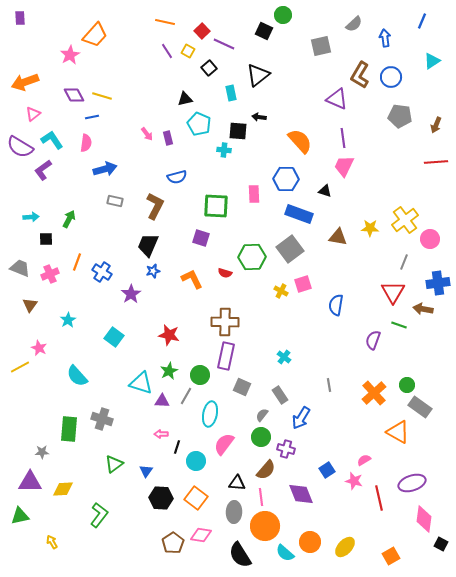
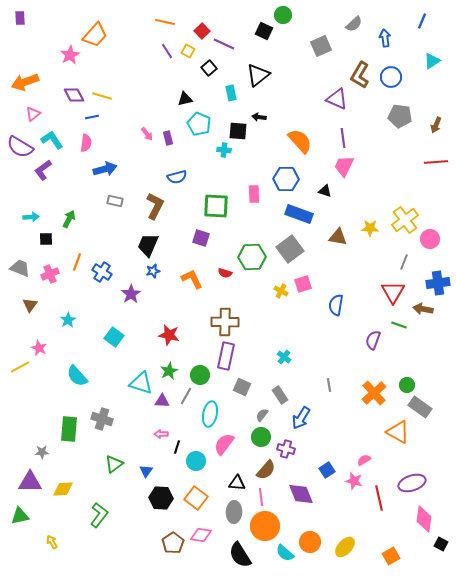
gray square at (321, 46): rotated 10 degrees counterclockwise
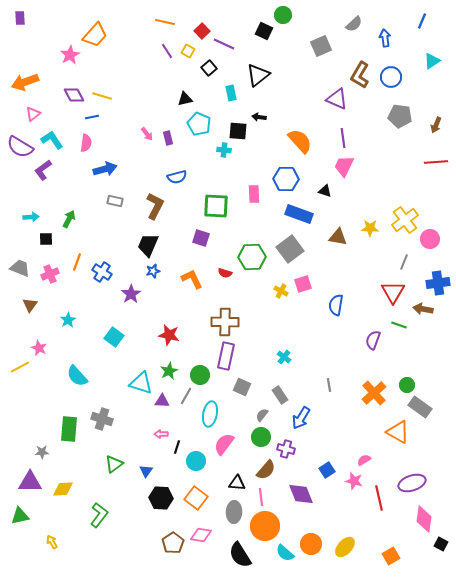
orange circle at (310, 542): moved 1 px right, 2 px down
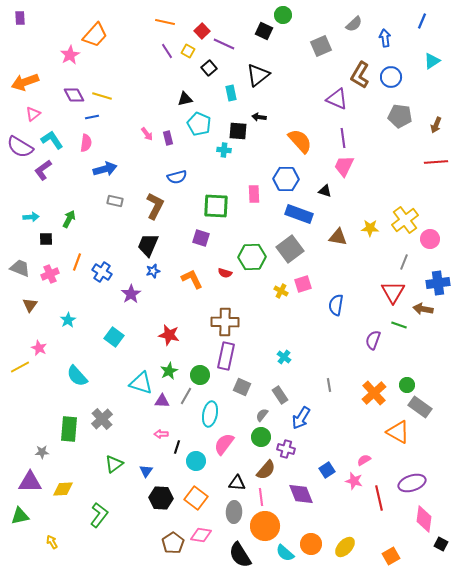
gray cross at (102, 419): rotated 30 degrees clockwise
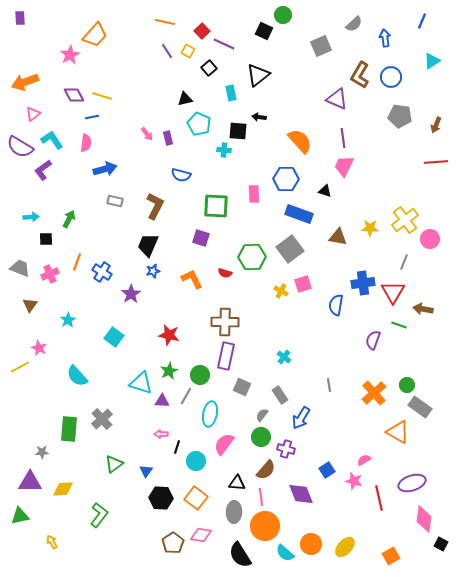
blue semicircle at (177, 177): moved 4 px right, 2 px up; rotated 30 degrees clockwise
blue cross at (438, 283): moved 75 px left
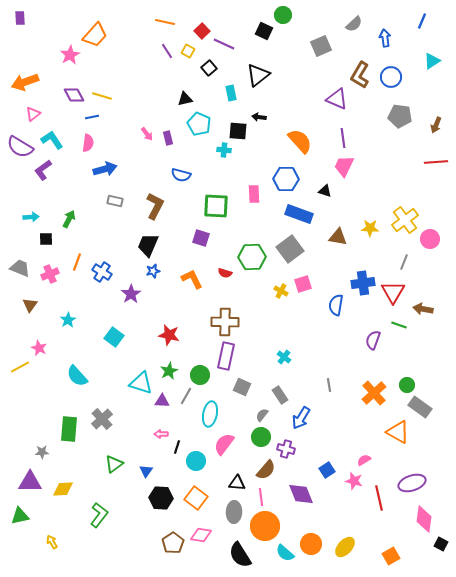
pink semicircle at (86, 143): moved 2 px right
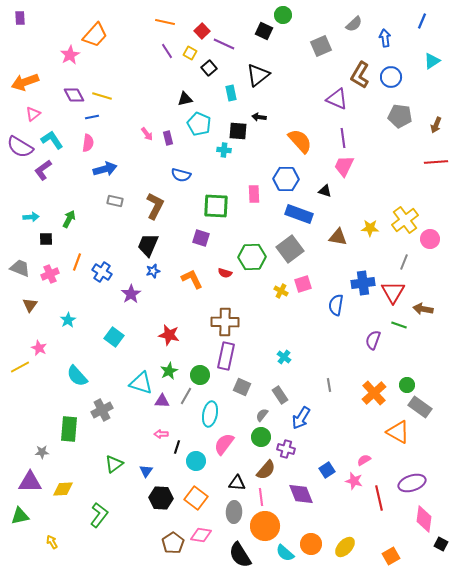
yellow square at (188, 51): moved 2 px right, 2 px down
gray cross at (102, 419): moved 9 px up; rotated 15 degrees clockwise
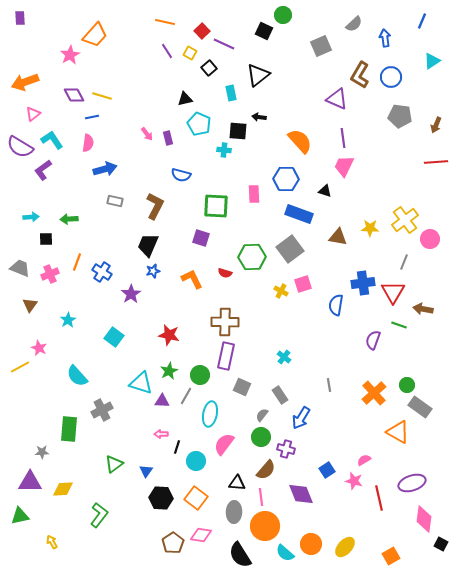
green arrow at (69, 219): rotated 120 degrees counterclockwise
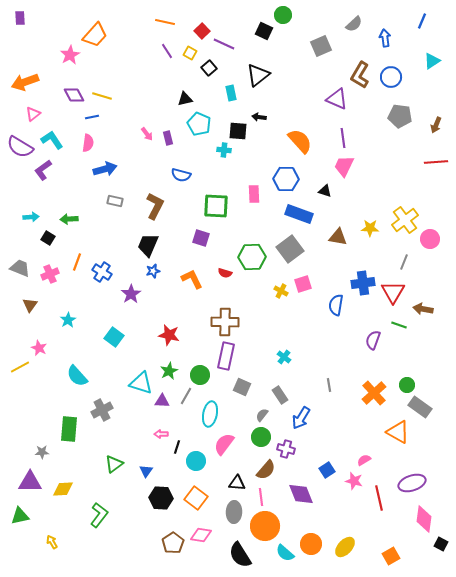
black square at (46, 239): moved 2 px right, 1 px up; rotated 32 degrees clockwise
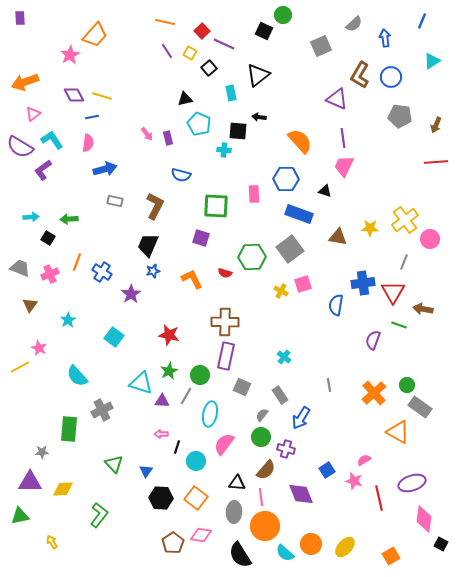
green triangle at (114, 464): rotated 36 degrees counterclockwise
